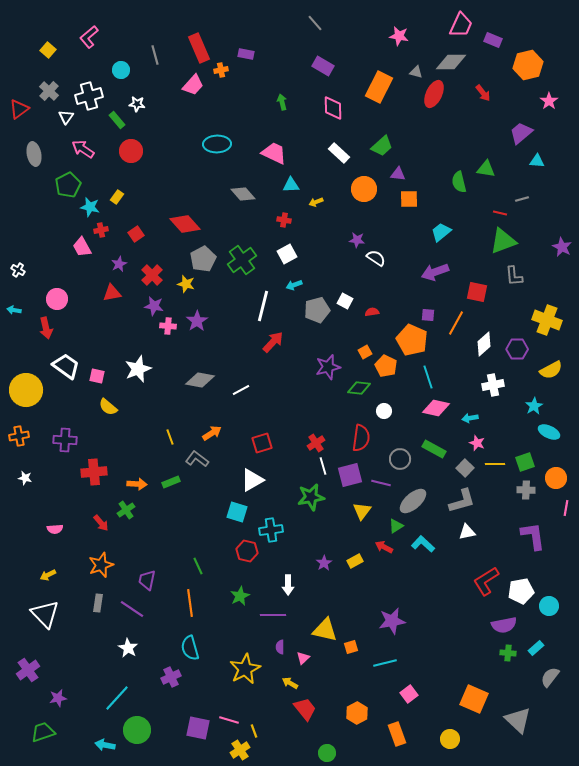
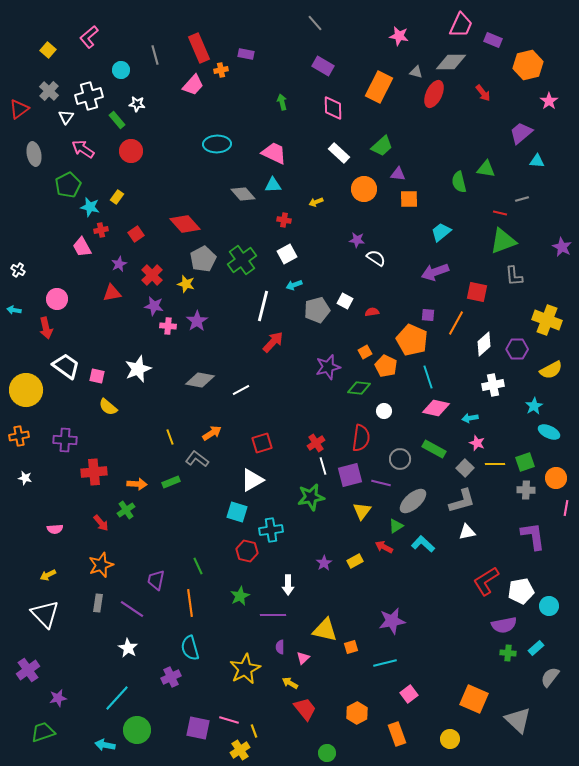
cyan triangle at (291, 185): moved 18 px left
purple trapezoid at (147, 580): moved 9 px right
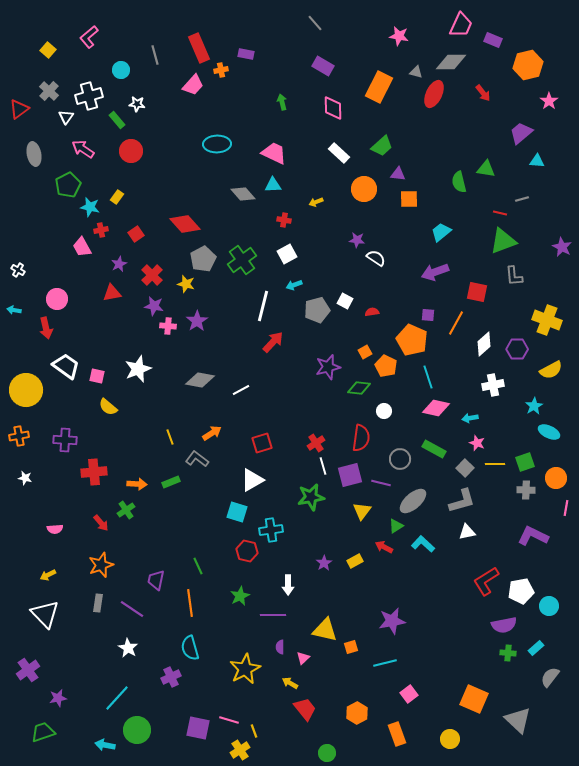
purple L-shape at (533, 536): rotated 56 degrees counterclockwise
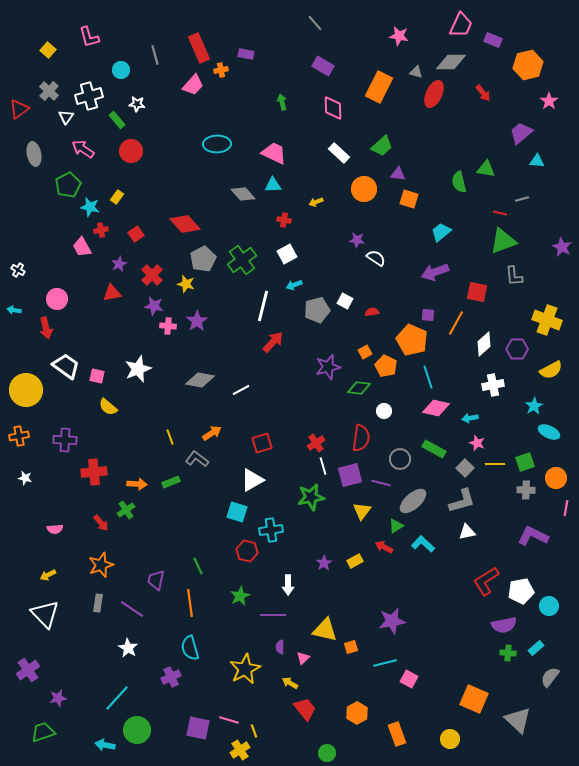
pink L-shape at (89, 37): rotated 65 degrees counterclockwise
orange square at (409, 199): rotated 18 degrees clockwise
pink square at (409, 694): moved 15 px up; rotated 24 degrees counterclockwise
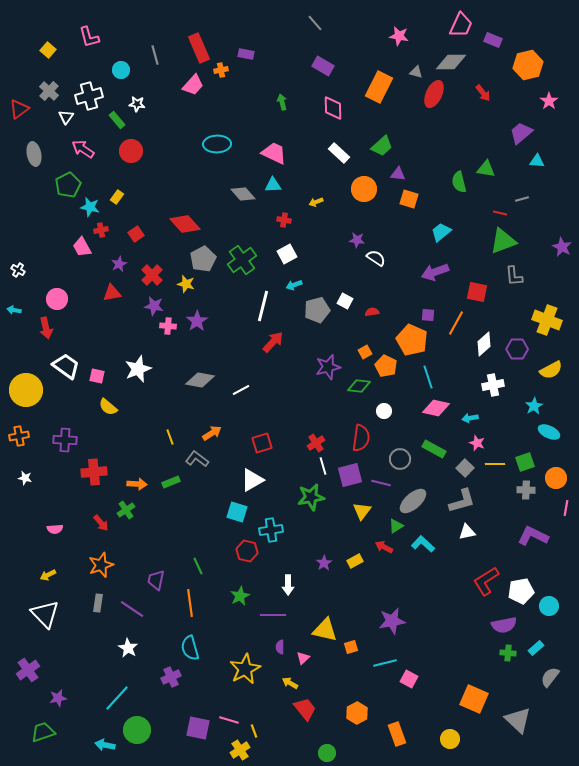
green diamond at (359, 388): moved 2 px up
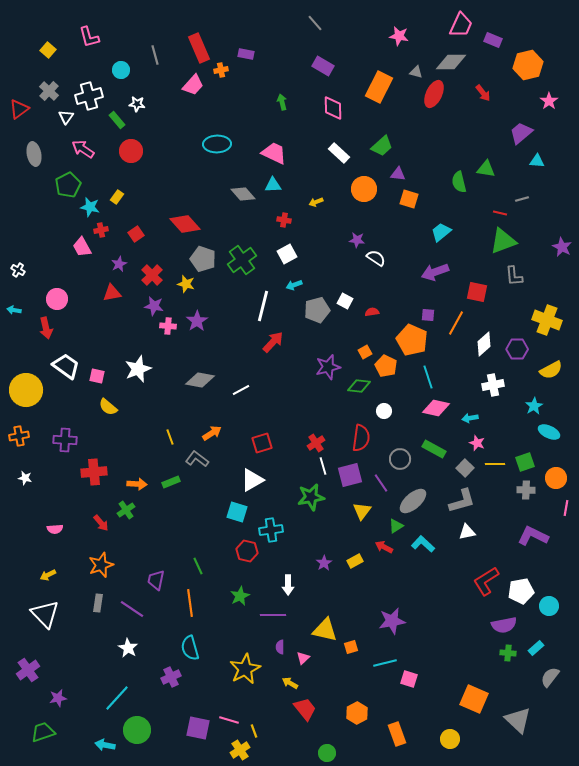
gray pentagon at (203, 259): rotated 25 degrees counterclockwise
purple line at (381, 483): rotated 42 degrees clockwise
pink square at (409, 679): rotated 12 degrees counterclockwise
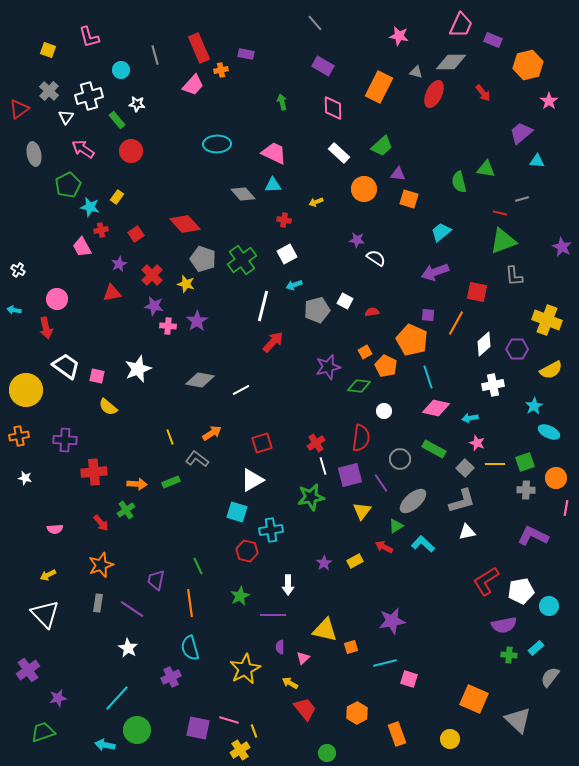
yellow square at (48, 50): rotated 21 degrees counterclockwise
green cross at (508, 653): moved 1 px right, 2 px down
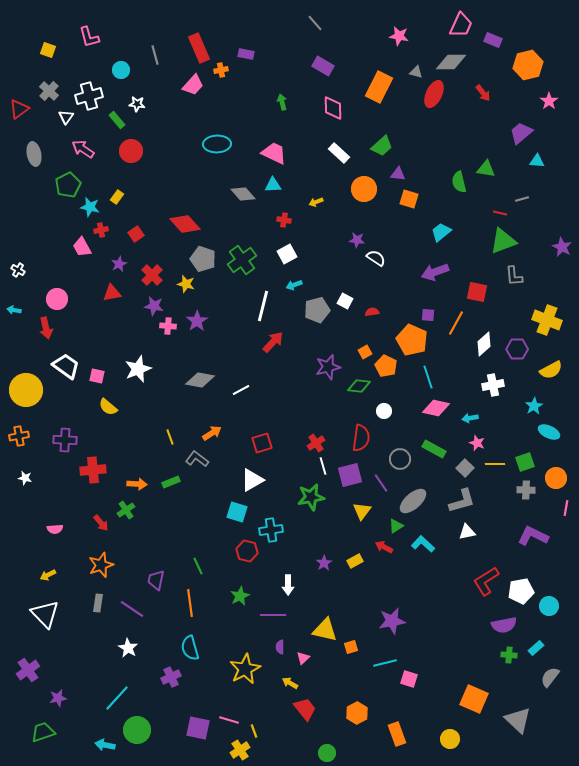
red cross at (94, 472): moved 1 px left, 2 px up
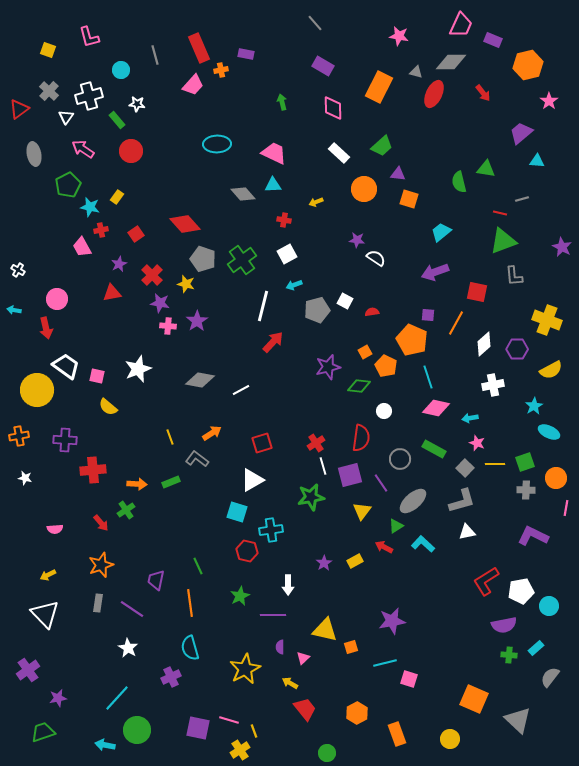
purple star at (154, 306): moved 6 px right, 3 px up
yellow circle at (26, 390): moved 11 px right
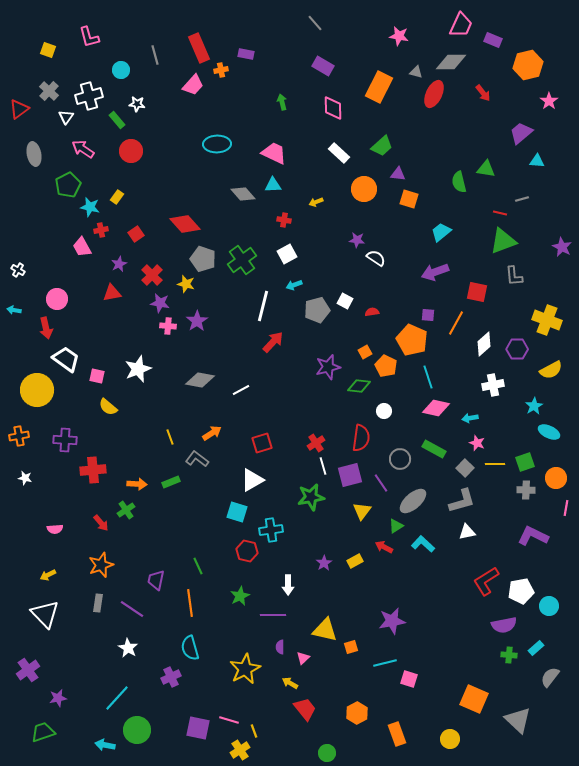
white trapezoid at (66, 366): moved 7 px up
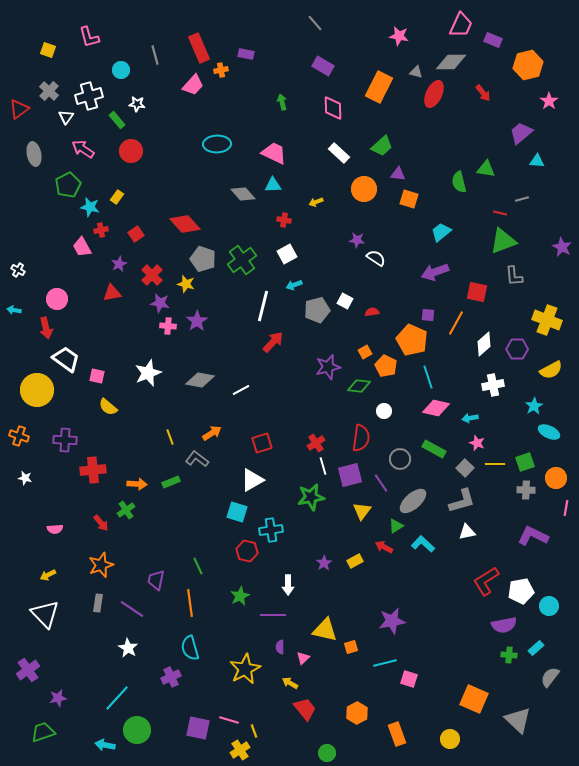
white star at (138, 369): moved 10 px right, 4 px down
orange cross at (19, 436): rotated 30 degrees clockwise
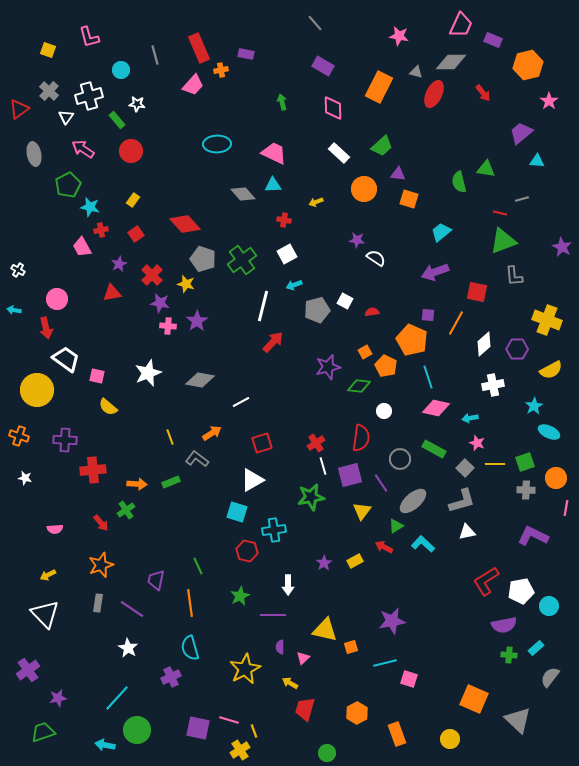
yellow rectangle at (117, 197): moved 16 px right, 3 px down
white line at (241, 390): moved 12 px down
cyan cross at (271, 530): moved 3 px right
red trapezoid at (305, 709): rotated 125 degrees counterclockwise
